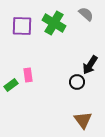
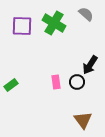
pink rectangle: moved 28 px right, 7 px down
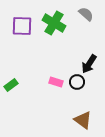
black arrow: moved 1 px left, 1 px up
pink rectangle: rotated 64 degrees counterclockwise
brown triangle: rotated 18 degrees counterclockwise
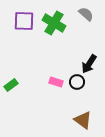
purple square: moved 2 px right, 5 px up
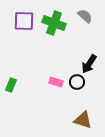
gray semicircle: moved 1 px left, 2 px down
green cross: rotated 10 degrees counterclockwise
green rectangle: rotated 32 degrees counterclockwise
brown triangle: rotated 18 degrees counterclockwise
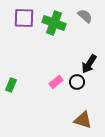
purple square: moved 3 px up
pink rectangle: rotated 56 degrees counterclockwise
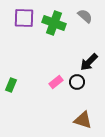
black arrow: moved 2 px up; rotated 12 degrees clockwise
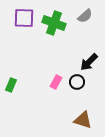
gray semicircle: rotated 98 degrees clockwise
pink rectangle: rotated 24 degrees counterclockwise
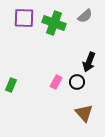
black arrow: rotated 24 degrees counterclockwise
brown triangle: moved 1 px right, 7 px up; rotated 30 degrees clockwise
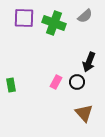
green rectangle: rotated 32 degrees counterclockwise
